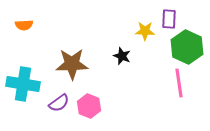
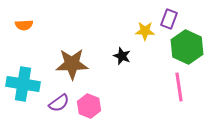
purple rectangle: rotated 18 degrees clockwise
pink line: moved 4 px down
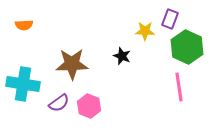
purple rectangle: moved 1 px right
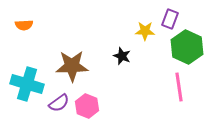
brown star: moved 2 px down
cyan cross: moved 4 px right; rotated 8 degrees clockwise
pink hexagon: moved 2 px left
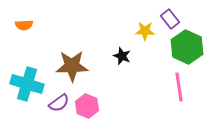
purple rectangle: rotated 60 degrees counterclockwise
